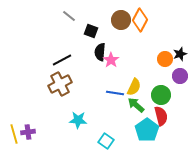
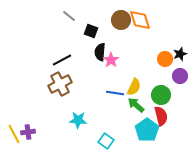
orange diamond: rotated 45 degrees counterclockwise
yellow line: rotated 12 degrees counterclockwise
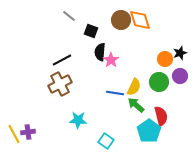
black star: moved 1 px up
green circle: moved 2 px left, 13 px up
cyan pentagon: moved 2 px right, 1 px down
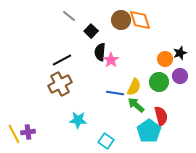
black square: rotated 24 degrees clockwise
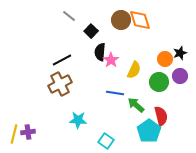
yellow semicircle: moved 17 px up
yellow line: rotated 42 degrees clockwise
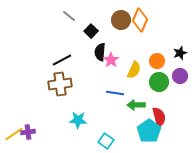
orange diamond: rotated 40 degrees clockwise
orange circle: moved 8 px left, 2 px down
brown cross: rotated 20 degrees clockwise
green arrow: rotated 42 degrees counterclockwise
red semicircle: moved 2 px left, 1 px down
yellow line: rotated 42 degrees clockwise
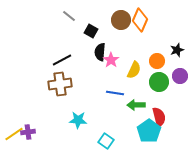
black square: rotated 16 degrees counterclockwise
black star: moved 3 px left, 3 px up
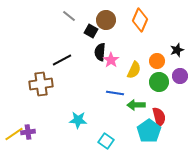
brown circle: moved 15 px left
brown cross: moved 19 px left
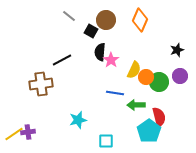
orange circle: moved 11 px left, 16 px down
cyan star: rotated 18 degrees counterclockwise
cyan square: rotated 35 degrees counterclockwise
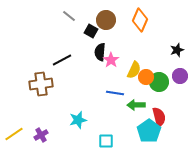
purple cross: moved 13 px right, 3 px down; rotated 24 degrees counterclockwise
